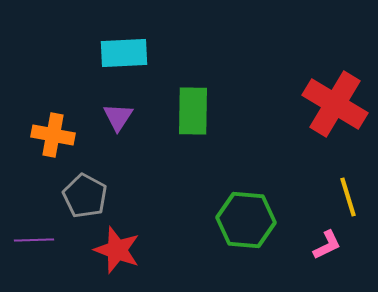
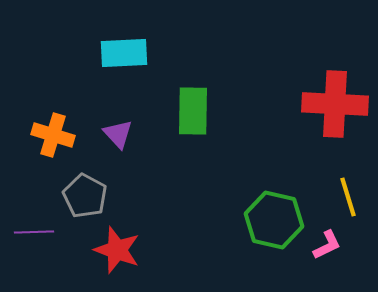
red cross: rotated 28 degrees counterclockwise
purple triangle: moved 17 px down; rotated 16 degrees counterclockwise
orange cross: rotated 6 degrees clockwise
green hexagon: moved 28 px right; rotated 8 degrees clockwise
purple line: moved 8 px up
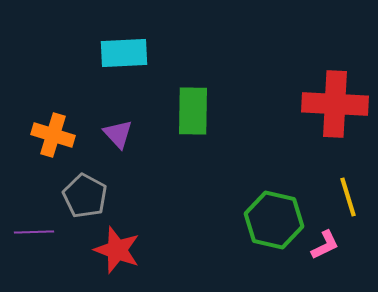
pink L-shape: moved 2 px left
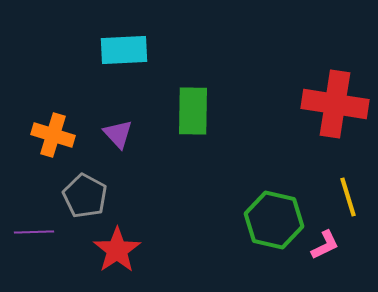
cyan rectangle: moved 3 px up
red cross: rotated 6 degrees clockwise
red star: rotated 18 degrees clockwise
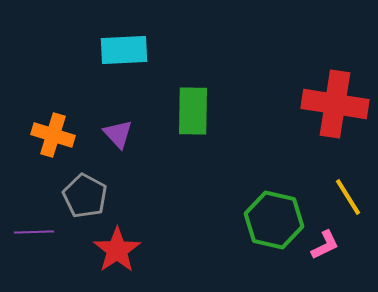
yellow line: rotated 15 degrees counterclockwise
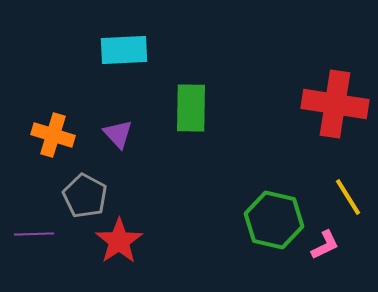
green rectangle: moved 2 px left, 3 px up
purple line: moved 2 px down
red star: moved 2 px right, 9 px up
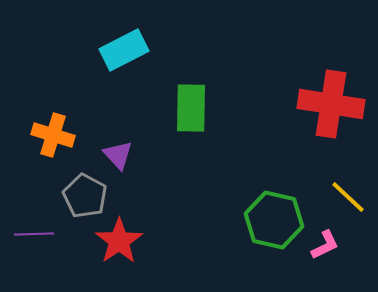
cyan rectangle: rotated 24 degrees counterclockwise
red cross: moved 4 px left
purple triangle: moved 21 px down
yellow line: rotated 15 degrees counterclockwise
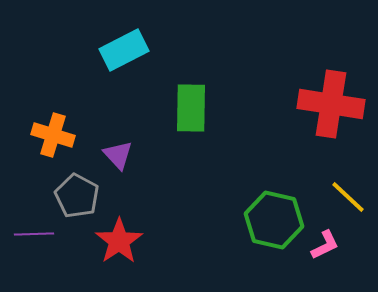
gray pentagon: moved 8 px left
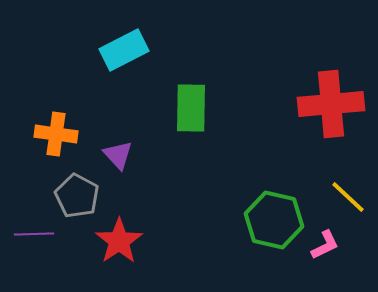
red cross: rotated 14 degrees counterclockwise
orange cross: moved 3 px right, 1 px up; rotated 9 degrees counterclockwise
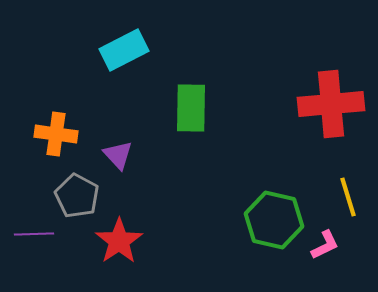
yellow line: rotated 30 degrees clockwise
